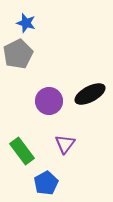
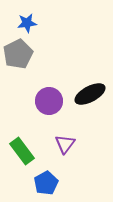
blue star: moved 1 px right; rotated 24 degrees counterclockwise
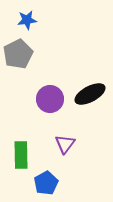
blue star: moved 3 px up
purple circle: moved 1 px right, 2 px up
green rectangle: moved 1 px left, 4 px down; rotated 36 degrees clockwise
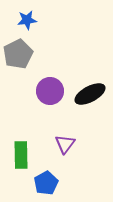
purple circle: moved 8 px up
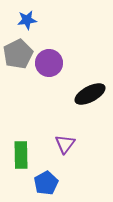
purple circle: moved 1 px left, 28 px up
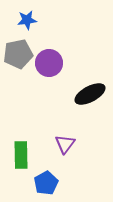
gray pentagon: rotated 16 degrees clockwise
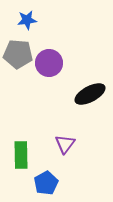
gray pentagon: rotated 16 degrees clockwise
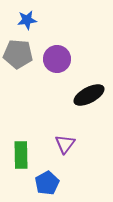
purple circle: moved 8 px right, 4 px up
black ellipse: moved 1 px left, 1 px down
blue pentagon: moved 1 px right
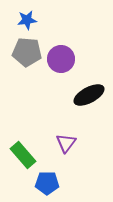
gray pentagon: moved 9 px right, 2 px up
purple circle: moved 4 px right
purple triangle: moved 1 px right, 1 px up
green rectangle: moved 2 px right; rotated 40 degrees counterclockwise
blue pentagon: rotated 30 degrees clockwise
